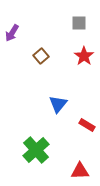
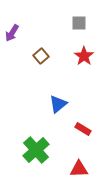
blue triangle: rotated 12 degrees clockwise
red rectangle: moved 4 px left, 4 px down
red triangle: moved 1 px left, 2 px up
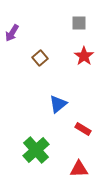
brown square: moved 1 px left, 2 px down
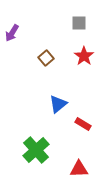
brown square: moved 6 px right
red rectangle: moved 5 px up
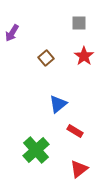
red rectangle: moved 8 px left, 7 px down
red triangle: rotated 36 degrees counterclockwise
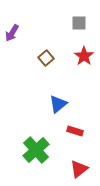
red rectangle: rotated 14 degrees counterclockwise
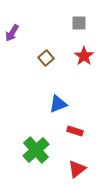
blue triangle: rotated 18 degrees clockwise
red triangle: moved 2 px left
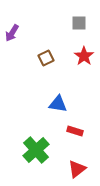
brown square: rotated 14 degrees clockwise
blue triangle: rotated 30 degrees clockwise
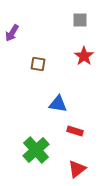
gray square: moved 1 px right, 3 px up
brown square: moved 8 px left, 6 px down; rotated 35 degrees clockwise
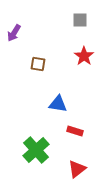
purple arrow: moved 2 px right
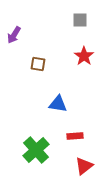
purple arrow: moved 2 px down
red rectangle: moved 5 px down; rotated 21 degrees counterclockwise
red triangle: moved 7 px right, 3 px up
